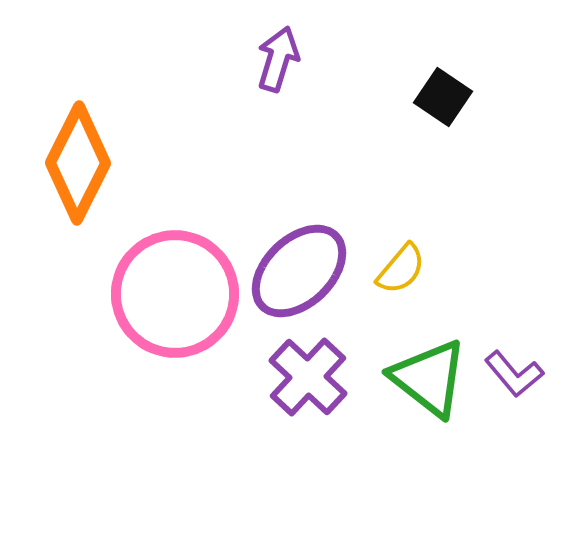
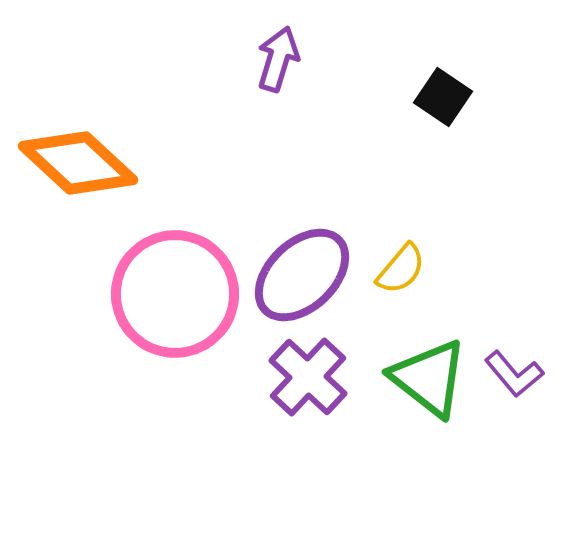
orange diamond: rotated 74 degrees counterclockwise
purple ellipse: moved 3 px right, 4 px down
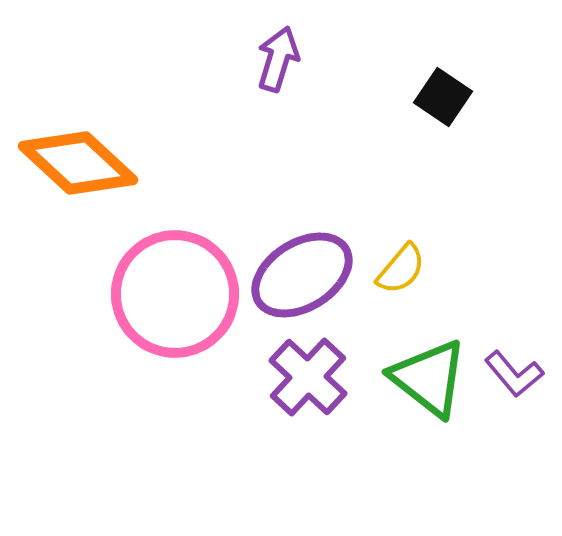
purple ellipse: rotated 12 degrees clockwise
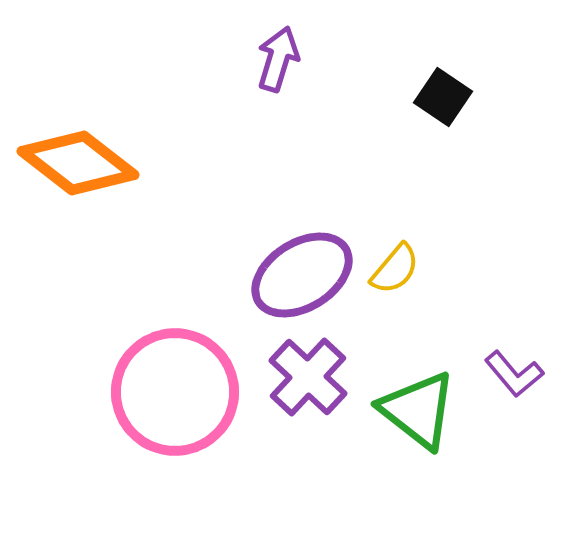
orange diamond: rotated 5 degrees counterclockwise
yellow semicircle: moved 6 px left
pink circle: moved 98 px down
green triangle: moved 11 px left, 32 px down
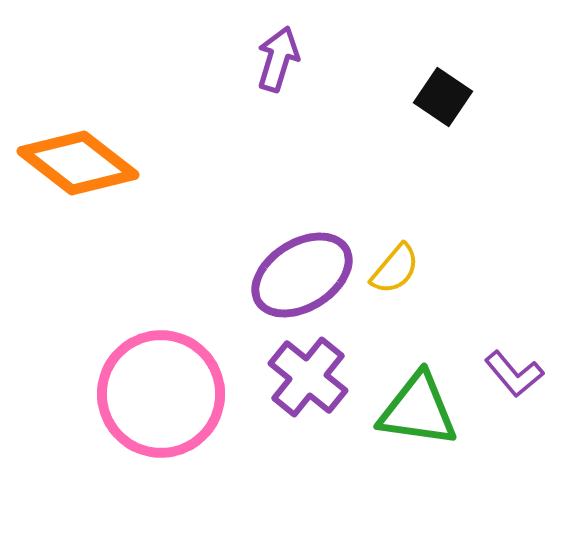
purple cross: rotated 4 degrees counterclockwise
pink circle: moved 14 px left, 2 px down
green triangle: rotated 30 degrees counterclockwise
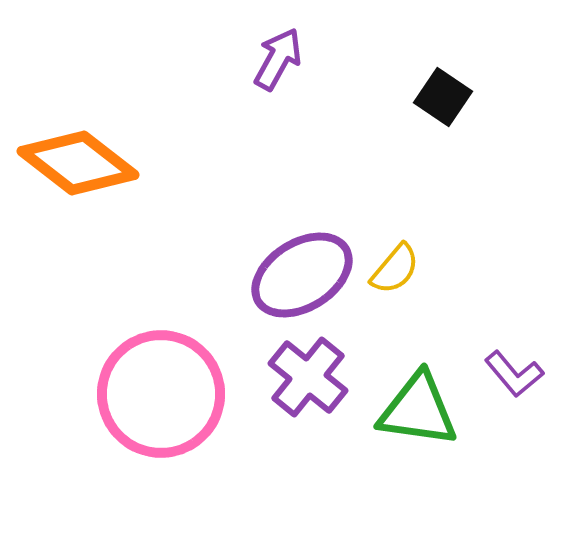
purple arrow: rotated 12 degrees clockwise
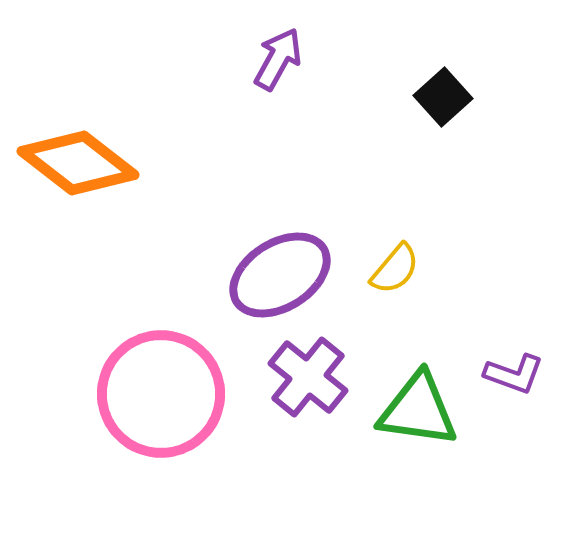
black square: rotated 14 degrees clockwise
purple ellipse: moved 22 px left
purple L-shape: rotated 30 degrees counterclockwise
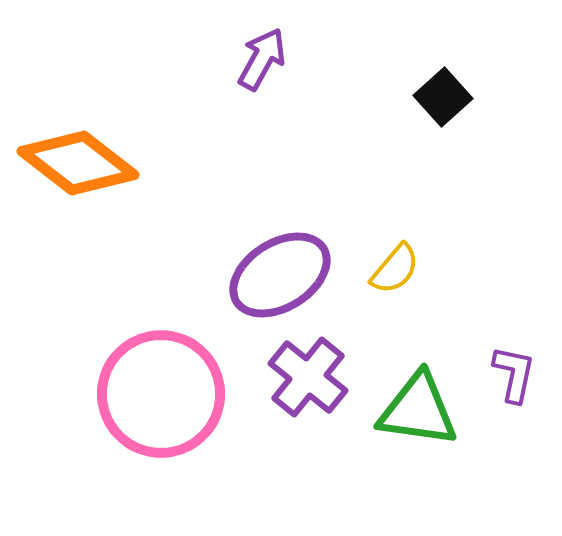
purple arrow: moved 16 px left
purple L-shape: rotated 98 degrees counterclockwise
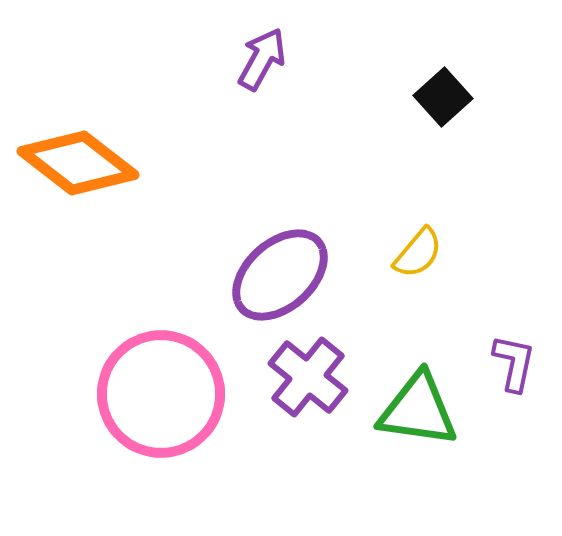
yellow semicircle: moved 23 px right, 16 px up
purple ellipse: rotated 10 degrees counterclockwise
purple L-shape: moved 11 px up
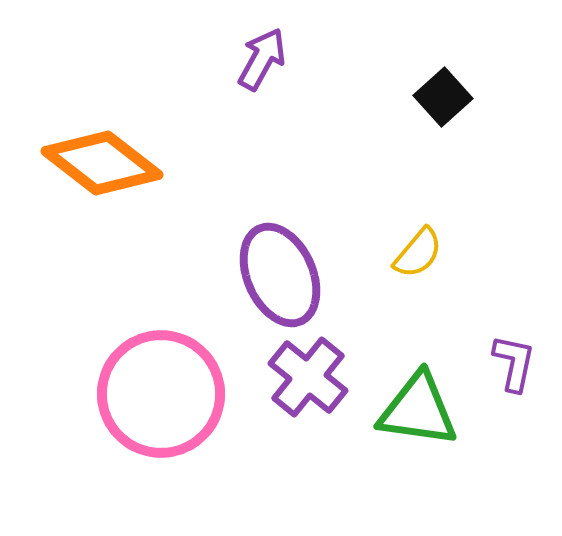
orange diamond: moved 24 px right
purple ellipse: rotated 72 degrees counterclockwise
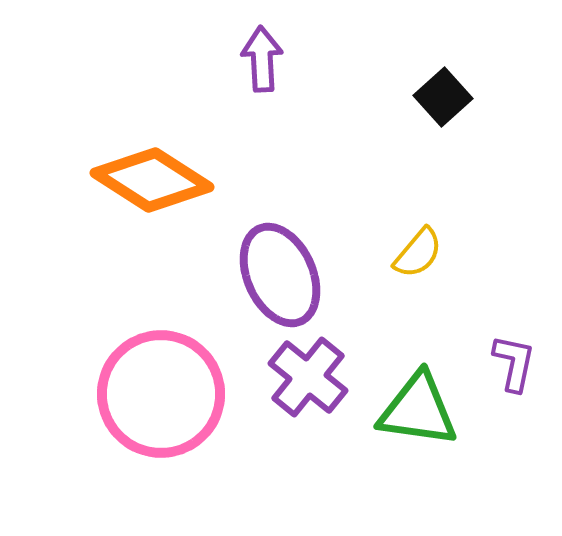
purple arrow: rotated 32 degrees counterclockwise
orange diamond: moved 50 px right, 17 px down; rotated 5 degrees counterclockwise
